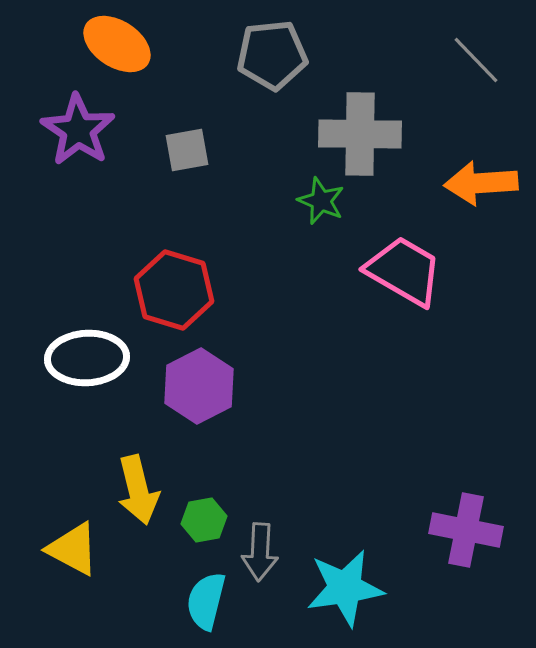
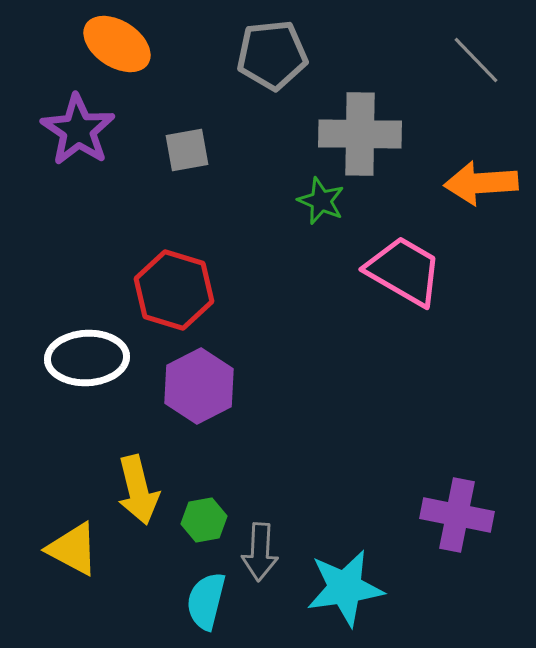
purple cross: moved 9 px left, 15 px up
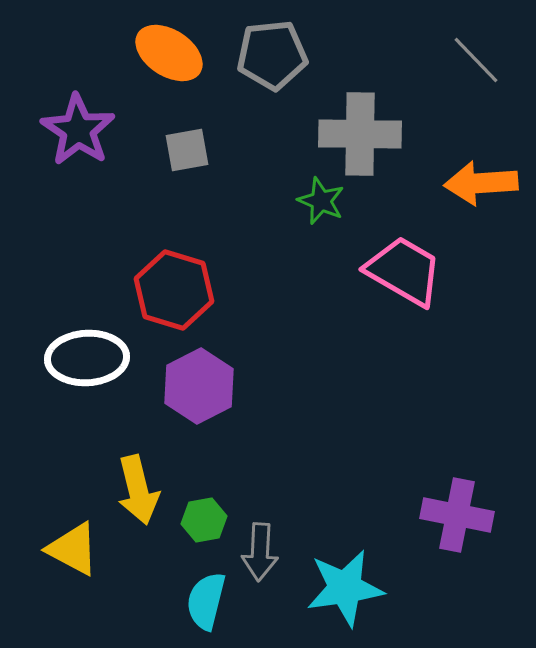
orange ellipse: moved 52 px right, 9 px down
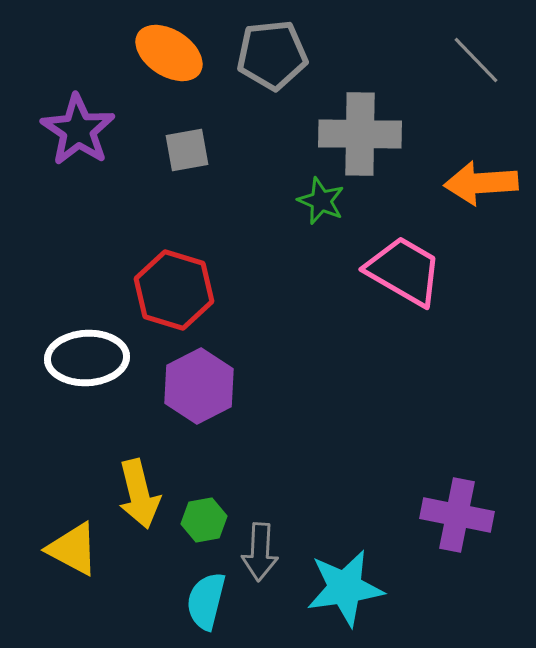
yellow arrow: moved 1 px right, 4 px down
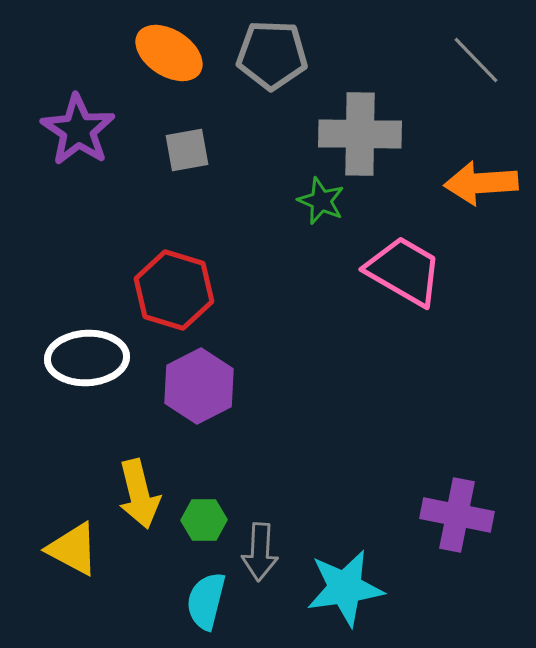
gray pentagon: rotated 8 degrees clockwise
green hexagon: rotated 9 degrees clockwise
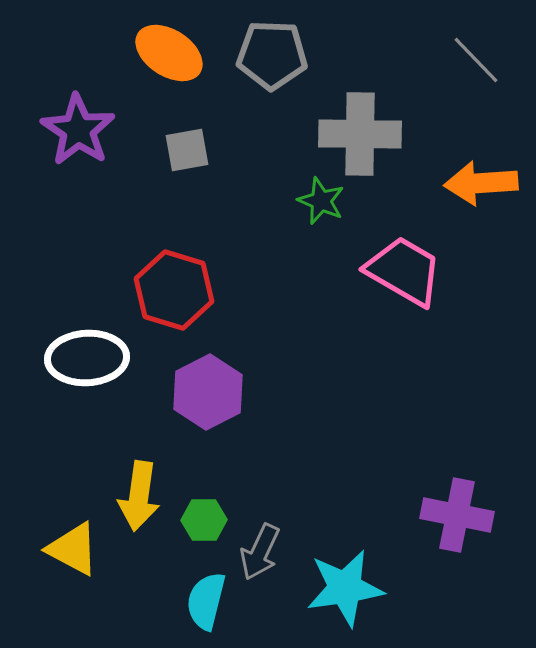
purple hexagon: moved 9 px right, 6 px down
yellow arrow: moved 2 px down; rotated 22 degrees clockwise
gray arrow: rotated 22 degrees clockwise
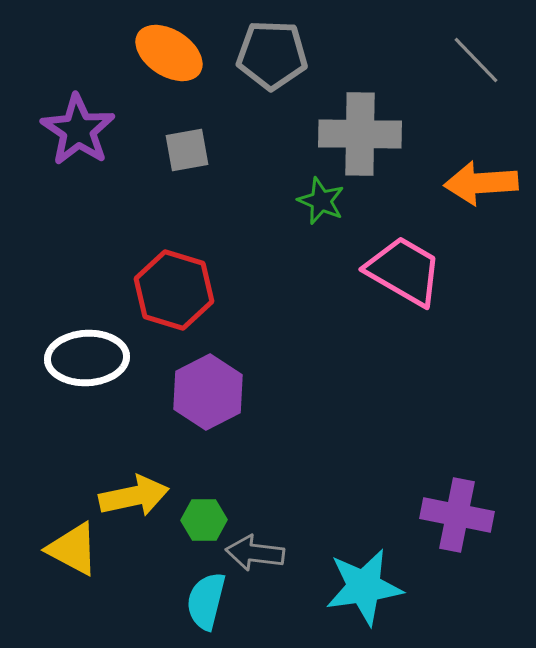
yellow arrow: moved 5 px left; rotated 110 degrees counterclockwise
gray arrow: moved 5 px left, 1 px down; rotated 72 degrees clockwise
cyan star: moved 19 px right, 1 px up
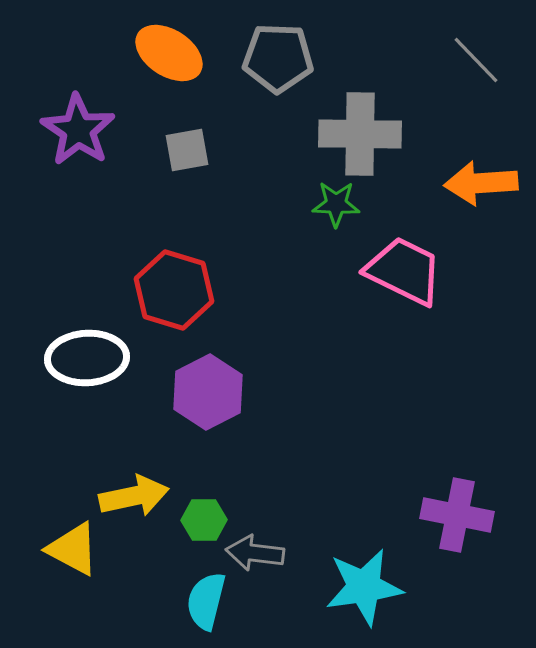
gray pentagon: moved 6 px right, 3 px down
green star: moved 15 px right, 3 px down; rotated 21 degrees counterclockwise
pink trapezoid: rotated 4 degrees counterclockwise
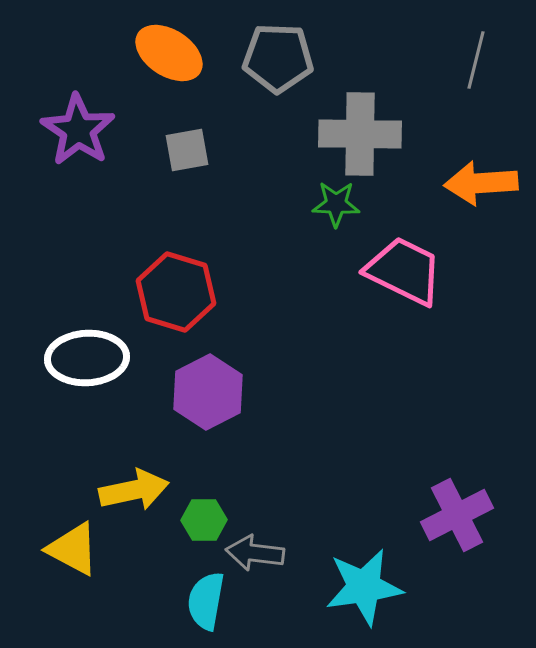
gray line: rotated 58 degrees clockwise
red hexagon: moved 2 px right, 2 px down
yellow arrow: moved 6 px up
purple cross: rotated 38 degrees counterclockwise
cyan semicircle: rotated 4 degrees counterclockwise
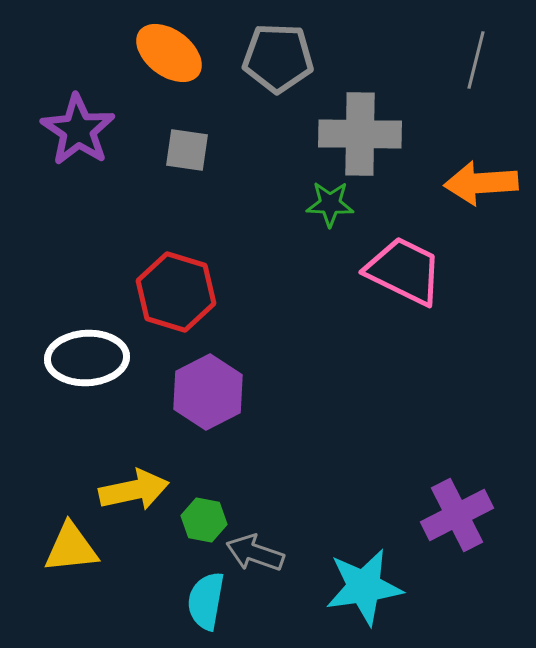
orange ellipse: rotated 4 degrees clockwise
gray square: rotated 18 degrees clockwise
green star: moved 6 px left
green hexagon: rotated 12 degrees clockwise
yellow triangle: moved 2 px left, 1 px up; rotated 34 degrees counterclockwise
gray arrow: rotated 12 degrees clockwise
